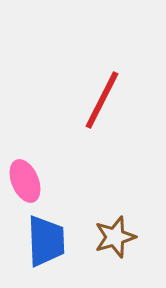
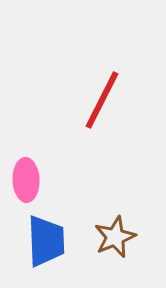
pink ellipse: moved 1 px right, 1 px up; rotated 21 degrees clockwise
brown star: rotated 6 degrees counterclockwise
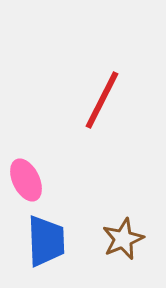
pink ellipse: rotated 24 degrees counterclockwise
brown star: moved 8 px right, 2 px down
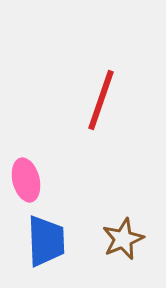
red line: moved 1 px left; rotated 8 degrees counterclockwise
pink ellipse: rotated 12 degrees clockwise
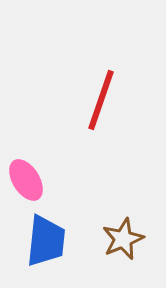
pink ellipse: rotated 18 degrees counterclockwise
blue trapezoid: rotated 8 degrees clockwise
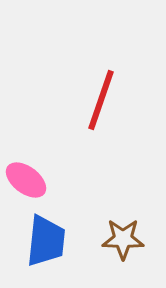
pink ellipse: rotated 21 degrees counterclockwise
brown star: rotated 24 degrees clockwise
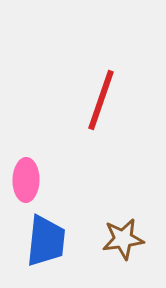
pink ellipse: rotated 54 degrees clockwise
brown star: rotated 9 degrees counterclockwise
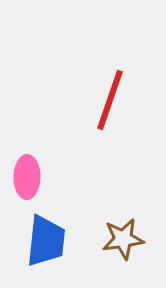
red line: moved 9 px right
pink ellipse: moved 1 px right, 3 px up
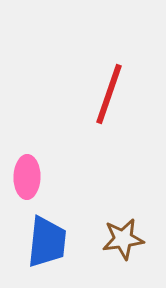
red line: moved 1 px left, 6 px up
blue trapezoid: moved 1 px right, 1 px down
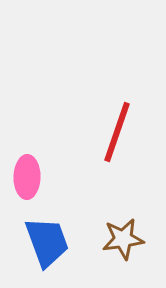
red line: moved 8 px right, 38 px down
blue trapezoid: rotated 26 degrees counterclockwise
